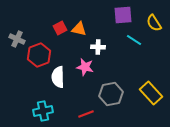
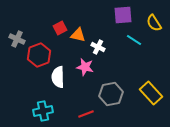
orange triangle: moved 1 px left, 6 px down
white cross: rotated 24 degrees clockwise
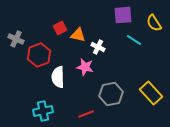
gray cross: moved 1 px left
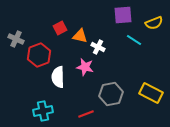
yellow semicircle: rotated 78 degrees counterclockwise
orange triangle: moved 2 px right, 1 px down
yellow rectangle: rotated 20 degrees counterclockwise
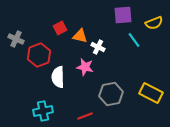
cyan line: rotated 21 degrees clockwise
red line: moved 1 px left, 2 px down
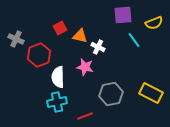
cyan cross: moved 14 px right, 9 px up
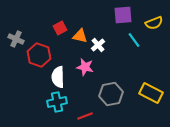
white cross: moved 2 px up; rotated 24 degrees clockwise
red hexagon: rotated 20 degrees counterclockwise
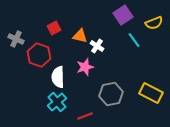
purple square: rotated 30 degrees counterclockwise
red square: moved 6 px left
white cross: moved 1 px left, 1 px down; rotated 16 degrees counterclockwise
pink star: rotated 30 degrees counterclockwise
cyan cross: rotated 30 degrees counterclockwise
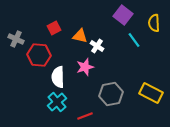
purple square: rotated 18 degrees counterclockwise
yellow semicircle: rotated 108 degrees clockwise
red hexagon: rotated 15 degrees counterclockwise
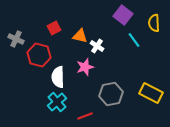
red hexagon: rotated 10 degrees clockwise
